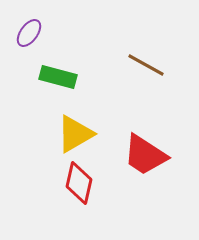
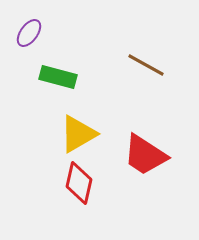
yellow triangle: moved 3 px right
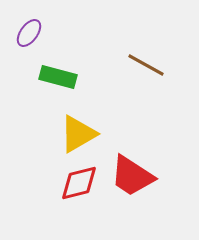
red trapezoid: moved 13 px left, 21 px down
red diamond: rotated 63 degrees clockwise
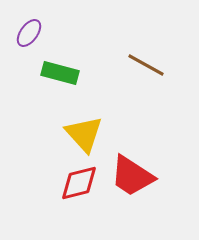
green rectangle: moved 2 px right, 4 px up
yellow triangle: moved 6 px right; rotated 42 degrees counterclockwise
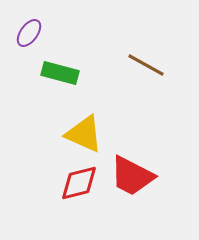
yellow triangle: rotated 24 degrees counterclockwise
red trapezoid: rotated 6 degrees counterclockwise
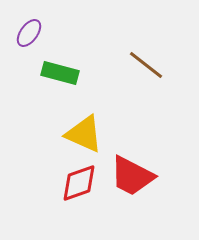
brown line: rotated 9 degrees clockwise
red diamond: rotated 6 degrees counterclockwise
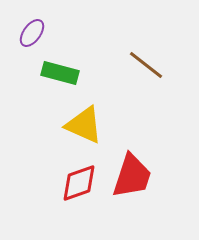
purple ellipse: moved 3 px right
yellow triangle: moved 9 px up
red trapezoid: rotated 99 degrees counterclockwise
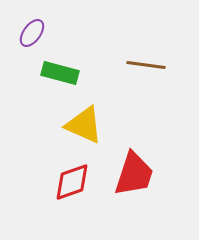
brown line: rotated 30 degrees counterclockwise
red trapezoid: moved 2 px right, 2 px up
red diamond: moved 7 px left, 1 px up
